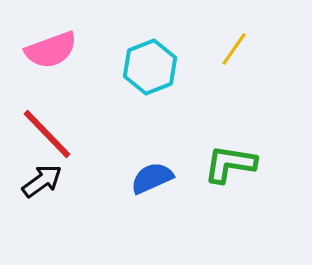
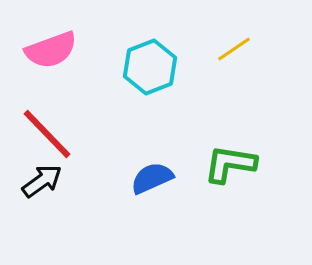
yellow line: rotated 21 degrees clockwise
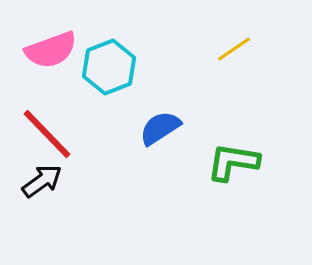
cyan hexagon: moved 41 px left
green L-shape: moved 3 px right, 2 px up
blue semicircle: moved 8 px right, 50 px up; rotated 9 degrees counterclockwise
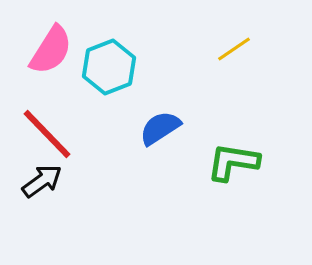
pink semicircle: rotated 38 degrees counterclockwise
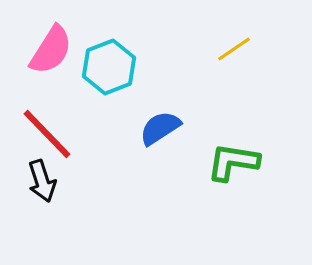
black arrow: rotated 108 degrees clockwise
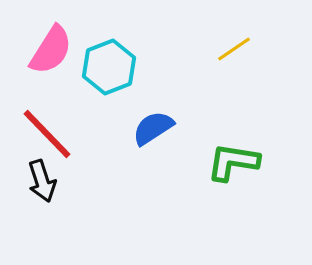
blue semicircle: moved 7 px left
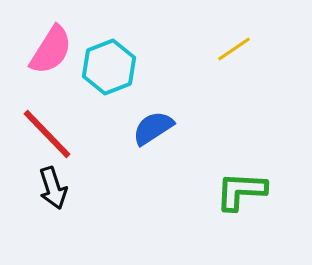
green L-shape: moved 8 px right, 29 px down; rotated 6 degrees counterclockwise
black arrow: moved 11 px right, 7 px down
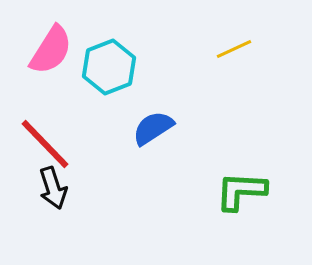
yellow line: rotated 9 degrees clockwise
red line: moved 2 px left, 10 px down
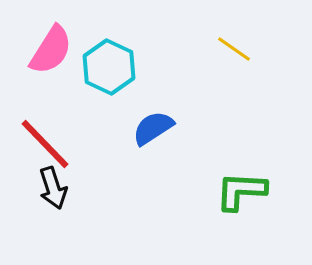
yellow line: rotated 60 degrees clockwise
cyan hexagon: rotated 14 degrees counterclockwise
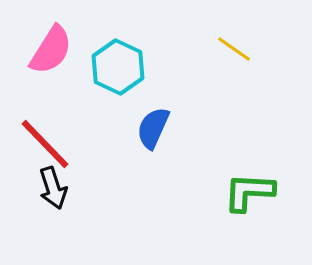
cyan hexagon: moved 9 px right
blue semicircle: rotated 33 degrees counterclockwise
green L-shape: moved 8 px right, 1 px down
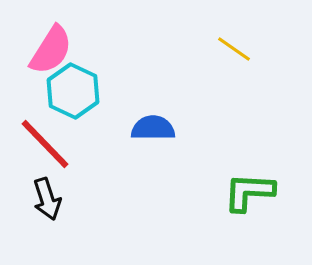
cyan hexagon: moved 45 px left, 24 px down
blue semicircle: rotated 66 degrees clockwise
black arrow: moved 6 px left, 11 px down
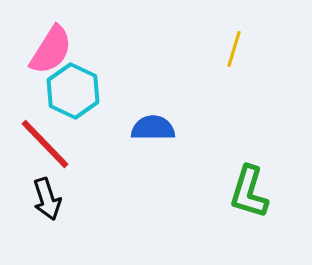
yellow line: rotated 72 degrees clockwise
green L-shape: rotated 76 degrees counterclockwise
